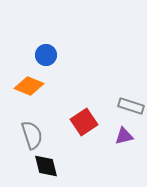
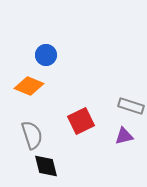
red square: moved 3 px left, 1 px up; rotated 8 degrees clockwise
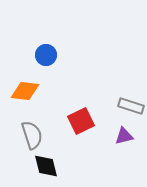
orange diamond: moved 4 px left, 5 px down; rotated 16 degrees counterclockwise
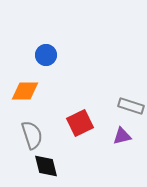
orange diamond: rotated 8 degrees counterclockwise
red square: moved 1 px left, 2 px down
purple triangle: moved 2 px left
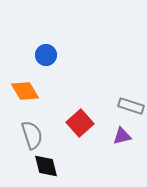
orange diamond: rotated 60 degrees clockwise
red square: rotated 16 degrees counterclockwise
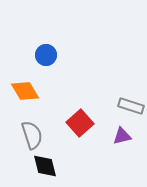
black diamond: moved 1 px left
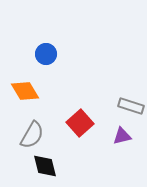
blue circle: moved 1 px up
gray semicircle: rotated 48 degrees clockwise
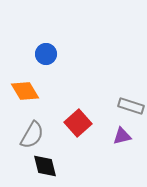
red square: moved 2 px left
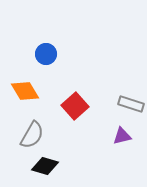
gray rectangle: moved 2 px up
red square: moved 3 px left, 17 px up
black diamond: rotated 60 degrees counterclockwise
